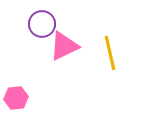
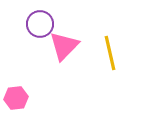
purple circle: moved 2 px left
pink triangle: rotated 20 degrees counterclockwise
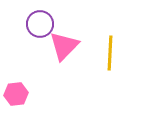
yellow line: rotated 16 degrees clockwise
pink hexagon: moved 4 px up
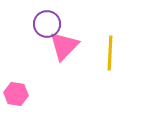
purple circle: moved 7 px right
pink hexagon: rotated 15 degrees clockwise
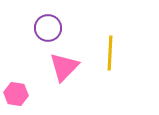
purple circle: moved 1 px right, 4 px down
pink triangle: moved 21 px down
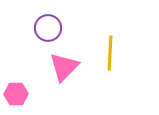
pink hexagon: rotated 10 degrees counterclockwise
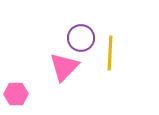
purple circle: moved 33 px right, 10 px down
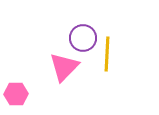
purple circle: moved 2 px right
yellow line: moved 3 px left, 1 px down
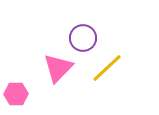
yellow line: moved 14 px down; rotated 44 degrees clockwise
pink triangle: moved 6 px left, 1 px down
